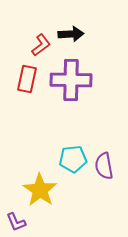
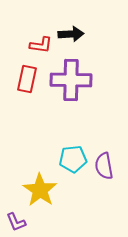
red L-shape: rotated 45 degrees clockwise
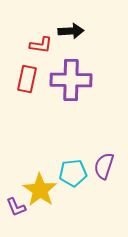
black arrow: moved 3 px up
cyan pentagon: moved 14 px down
purple semicircle: rotated 28 degrees clockwise
purple L-shape: moved 15 px up
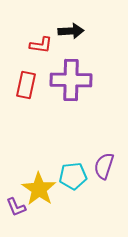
red rectangle: moved 1 px left, 6 px down
cyan pentagon: moved 3 px down
yellow star: moved 1 px left, 1 px up
